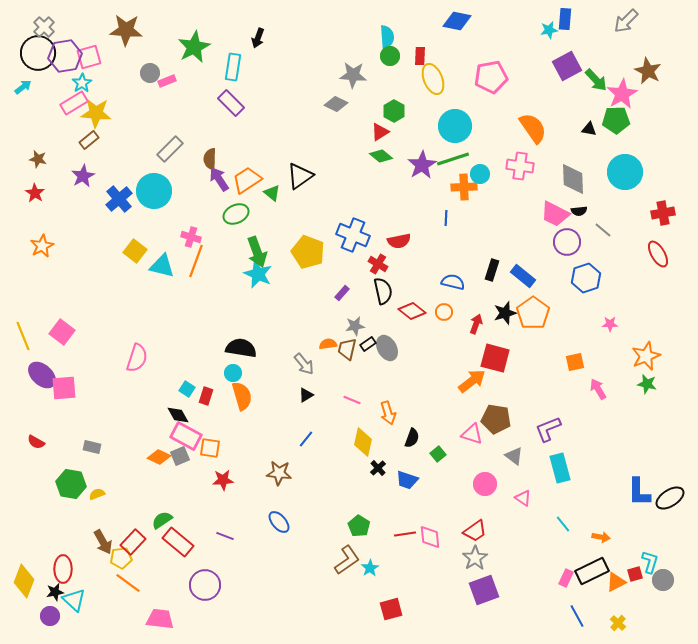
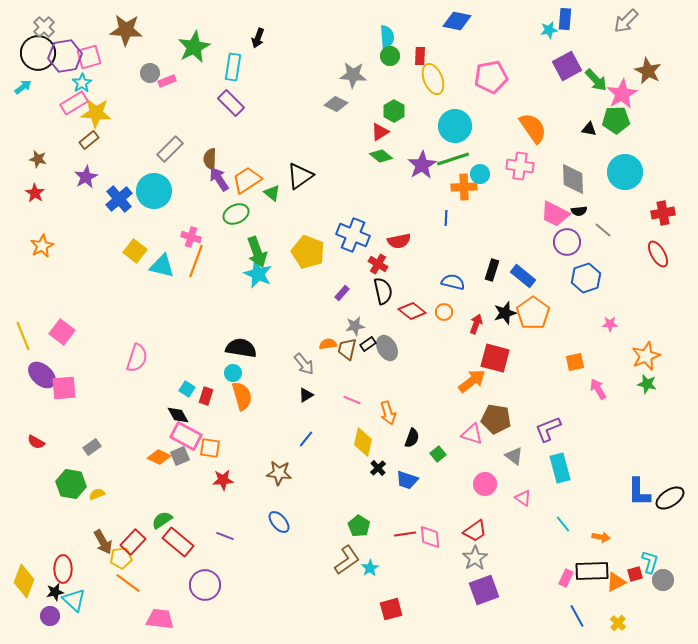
purple star at (83, 176): moved 3 px right, 1 px down
gray rectangle at (92, 447): rotated 48 degrees counterclockwise
black rectangle at (592, 571): rotated 24 degrees clockwise
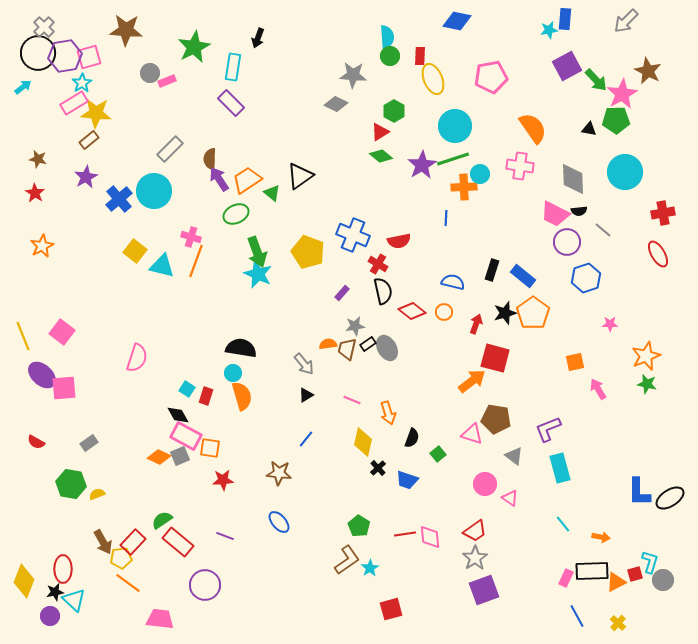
gray rectangle at (92, 447): moved 3 px left, 4 px up
pink triangle at (523, 498): moved 13 px left
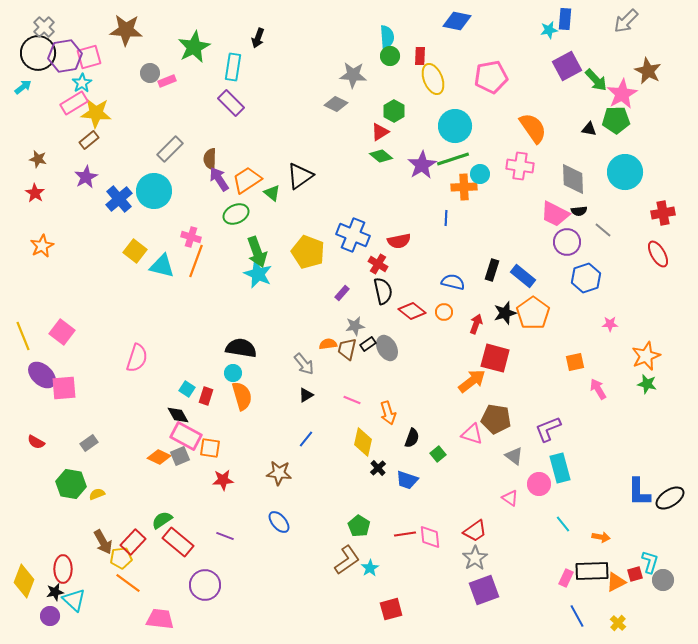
pink circle at (485, 484): moved 54 px right
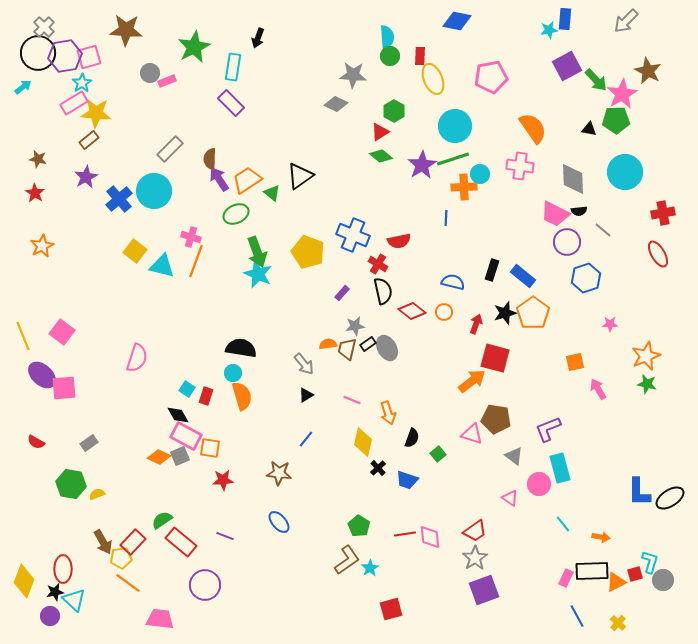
red rectangle at (178, 542): moved 3 px right
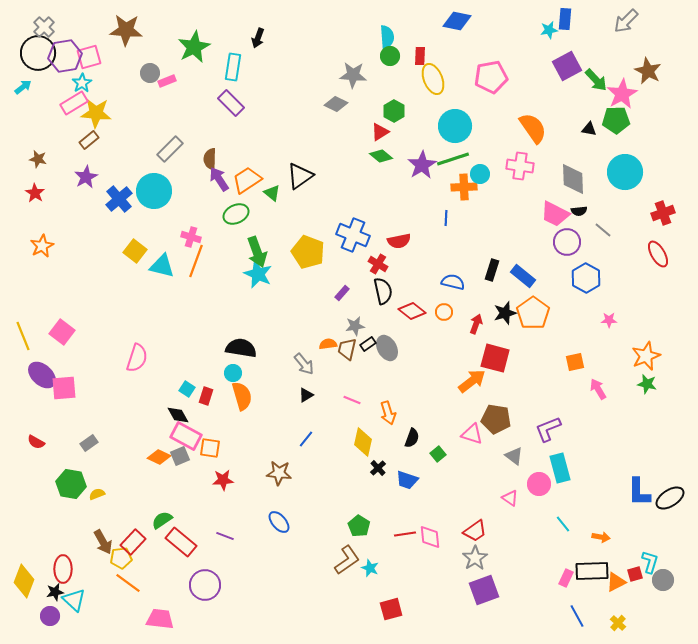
red cross at (663, 213): rotated 10 degrees counterclockwise
blue hexagon at (586, 278): rotated 12 degrees counterclockwise
pink star at (610, 324): moved 1 px left, 4 px up
cyan star at (370, 568): rotated 18 degrees counterclockwise
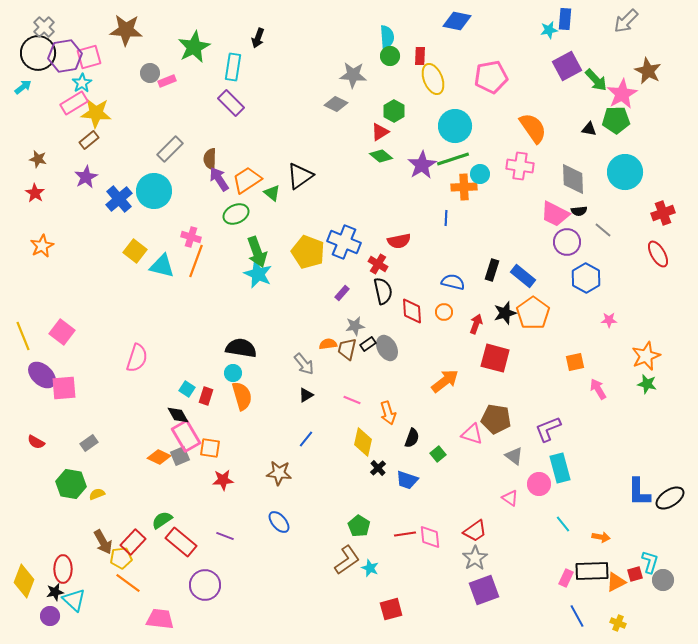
blue cross at (353, 235): moved 9 px left, 7 px down
red diamond at (412, 311): rotated 48 degrees clockwise
orange arrow at (472, 381): moved 27 px left
pink rectangle at (186, 436): rotated 32 degrees clockwise
yellow cross at (618, 623): rotated 21 degrees counterclockwise
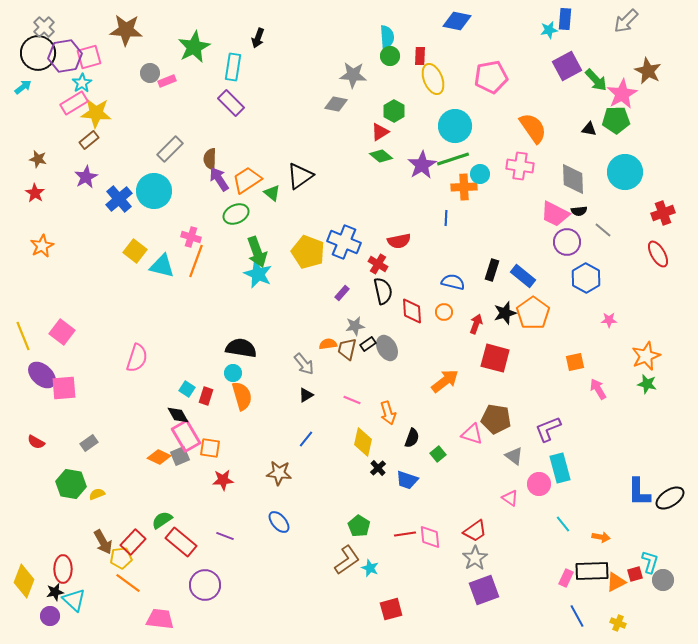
gray diamond at (336, 104): rotated 15 degrees counterclockwise
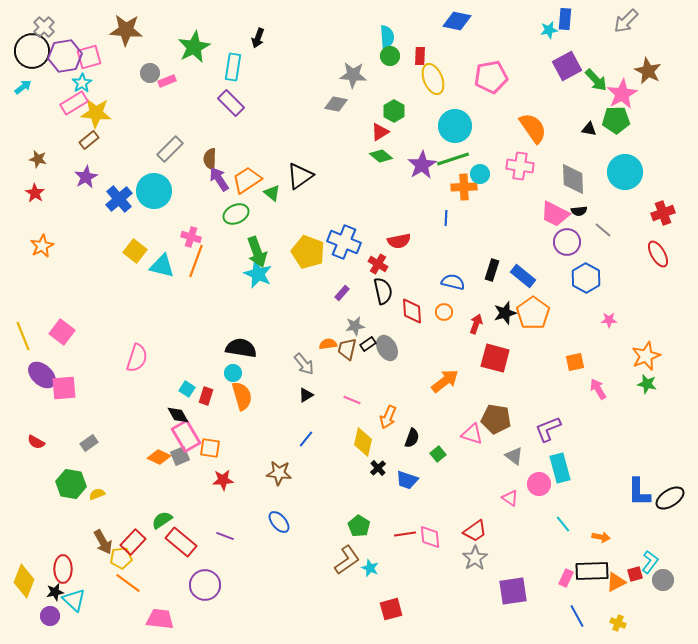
black circle at (38, 53): moved 6 px left, 2 px up
orange arrow at (388, 413): moved 4 px down; rotated 40 degrees clockwise
cyan L-shape at (650, 562): rotated 20 degrees clockwise
purple square at (484, 590): moved 29 px right, 1 px down; rotated 12 degrees clockwise
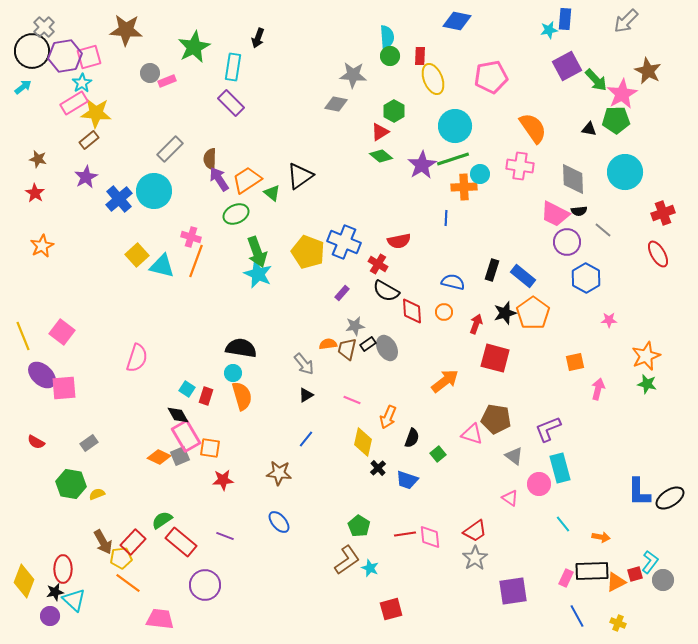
yellow square at (135, 251): moved 2 px right, 4 px down; rotated 10 degrees clockwise
black semicircle at (383, 291): moved 3 px right; rotated 132 degrees clockwise
pink arrow at (598, 389): rotated 45 degrees clockwise
